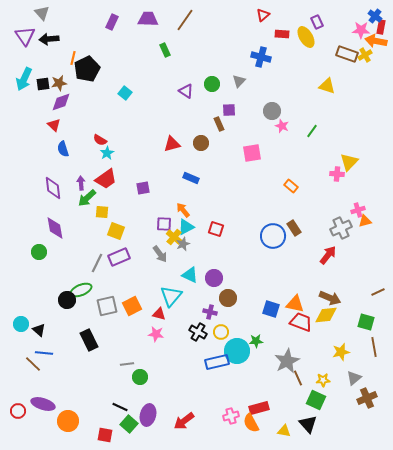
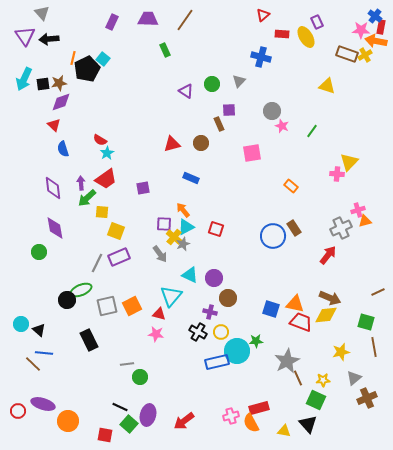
cyan square at (125, 93): moved 22 px left, 34 px up
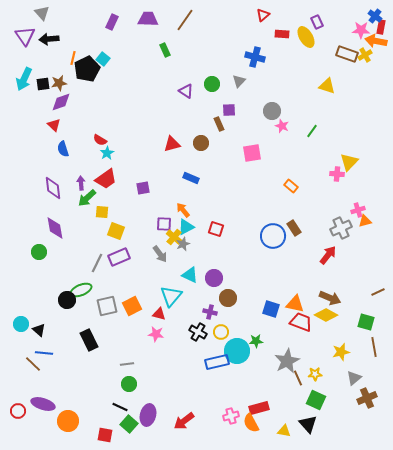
blue cross at (261, 57): moved 6 px left
yellow diamond at (326, 315): rotated 35 degrees clockwise
green circle at (140, 377): moved 11 px left, 7 px down
yellow star at (323, 380): moved 8 px left, 6 px up
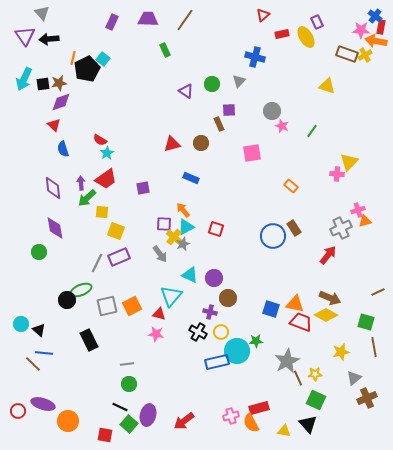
red rectangle at (282, 34): rotated 16 degrees counterclockwise
